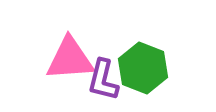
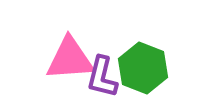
purple L-shape: moved 1 px left, 3 px up
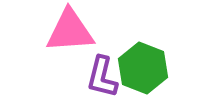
pink triangle: moved 28 px up
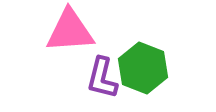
purple L-shape: moved 1 px down
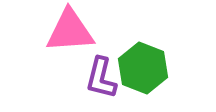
purple L-shape: moved 1 px left
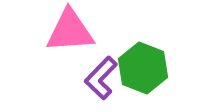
purple L-shape: rotated 30 degrees clockwise
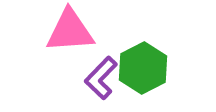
green hexagon: rotated 12 degrees clockwise
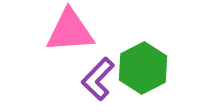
purple L-shape: moved 3 px left, 1 px down
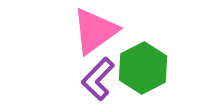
pink triangle: moved 25 px right; rotated 32 degrees counterclockwise
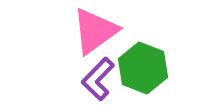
green hexagon: rotated 12 degrees counterclockwise
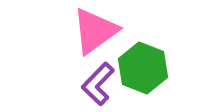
purple L-shape: moved 5 px down
